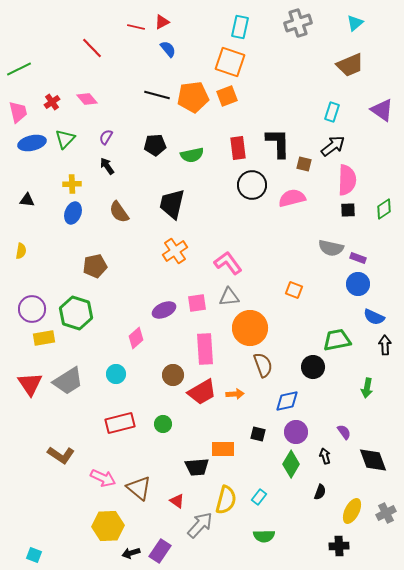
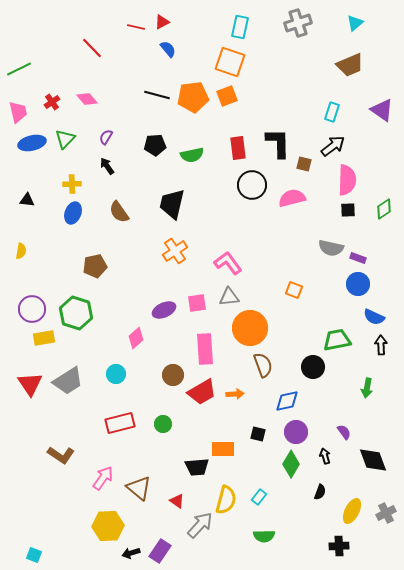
black arrow at (385, 345): moved 4 px left
pink arrow at (103, 478): rotated 80 degrees counterclockwise
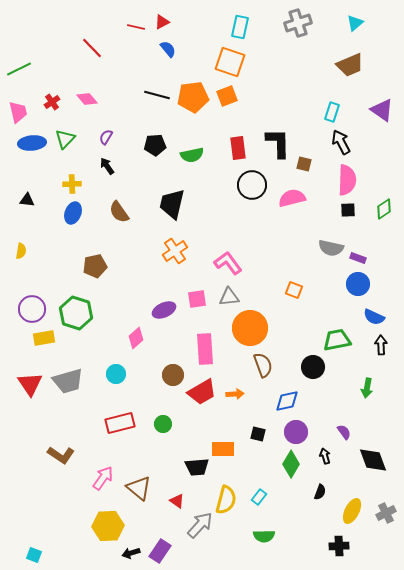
blue ellipse at (32, 143): rotated 8 degrees clockwise
black arrow at (333, 146): moved 8 px right, 4 px up; rotated 80 degrees counterclockwise
pink square at (197, 303): moved 4 px up
gray trapezoid at (68, 381): rotated 16 degrees clockwise
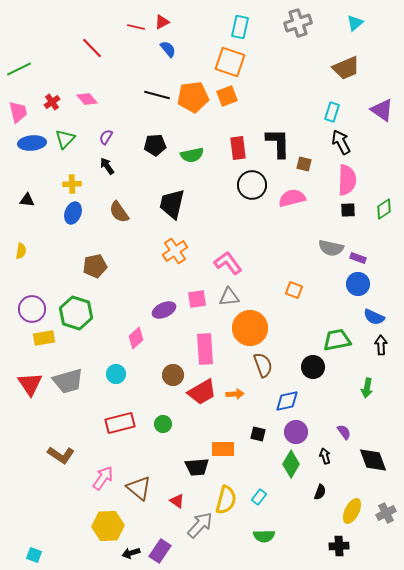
brown trapezoid at (350, 65): moved 4 px left, 3 px down
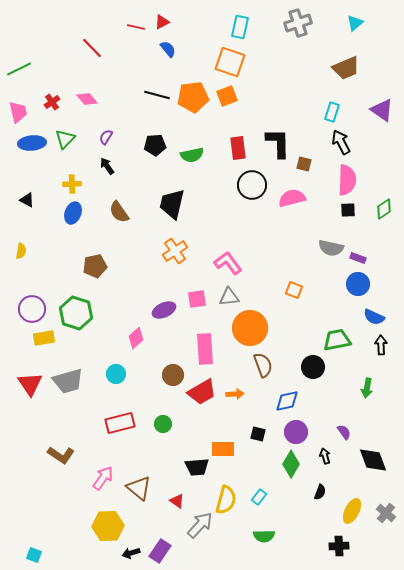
black triangle at (27, 200): rotated 21 degrees clockwise
gray cross at (386, 513): rotated 24 degrees counterclockwise
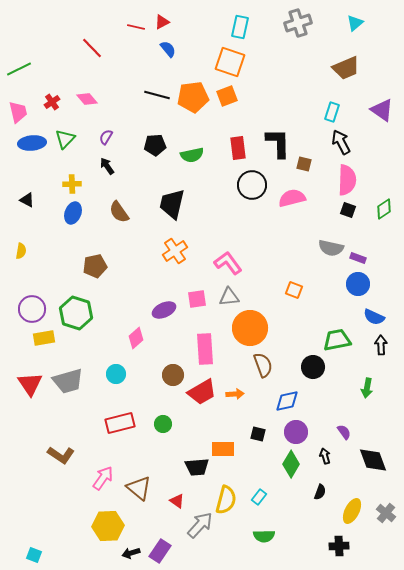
black square at (348, 210): rotated 21 degrees clockwise
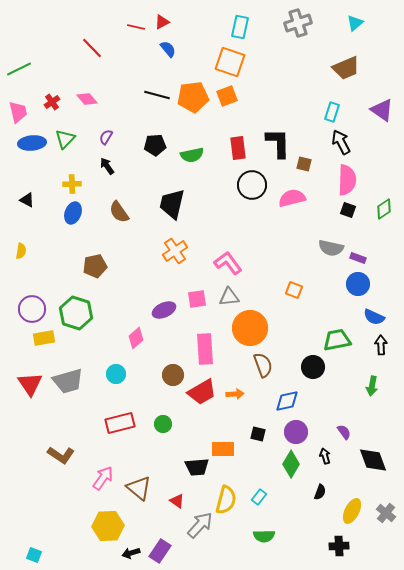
green arrow at (367, 388): moved 5 px right, 2 px up
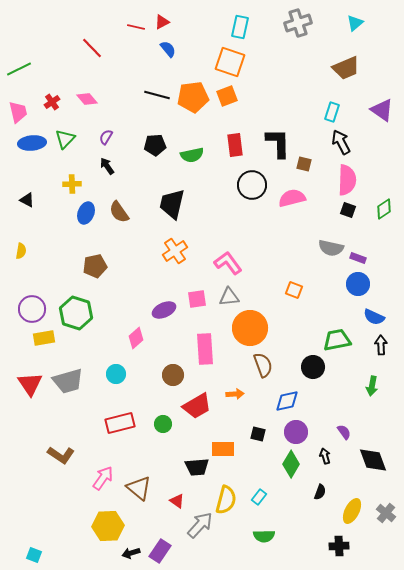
red rectangle at (238, 148): moved 3 px left, 3 px up
blue ellipse at (73, 213): moved 13 px right
red trapezoid at (202, 392): moved 5 px left, 14 px down
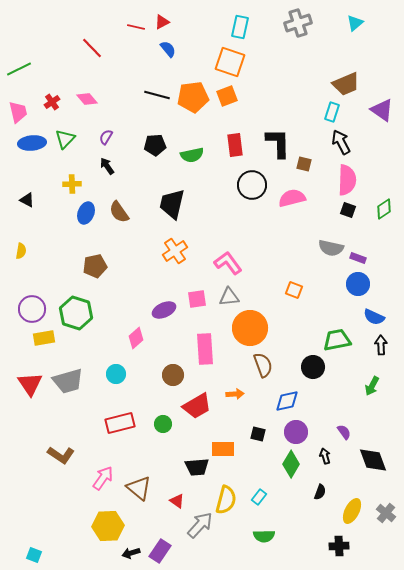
brown trapezoid at (346, 68): moved 16 px down
green arrow at (372, 386): rotated 18 degrees clockwise
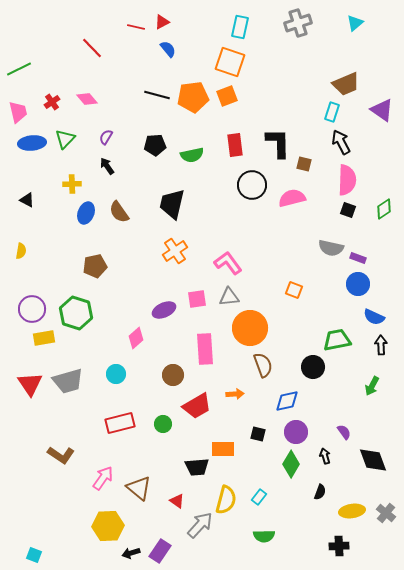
yellow ellipse at (352, 511): rotated 55 degrees clockwise
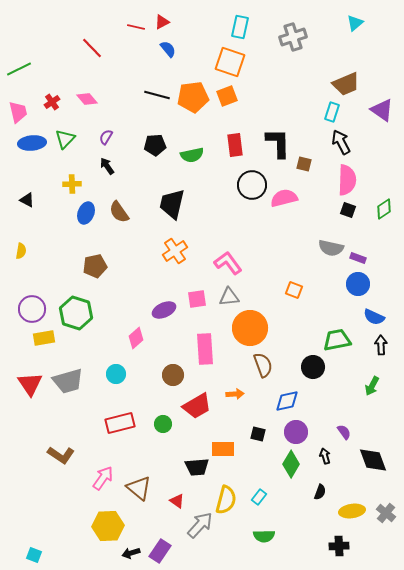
gray cross at (298, 23): moved 5 px left, 14 px down
pink semicircle at (292, 198): moved 8 px left
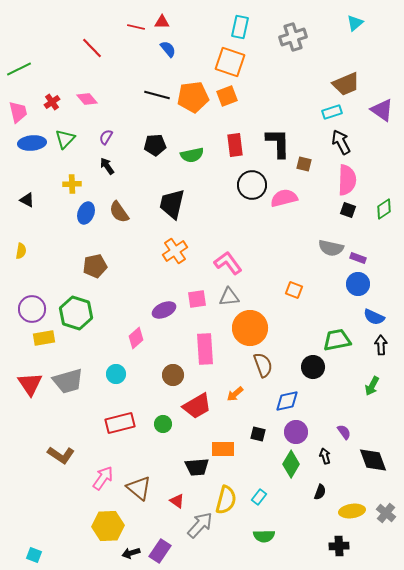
red triangle at (162, 22): rotated 28 degrees clockwise
cyan rectangle at (332, 112): rotated 54 degrees clockwise
orange arrow at (235, 394): rotated 144 degrees clockwise
